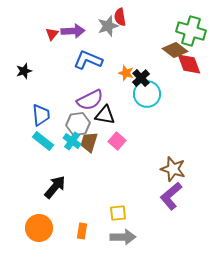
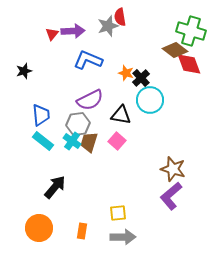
cyan circle: moved 3 px right, 6 px down
black triangle: moved 16 px right
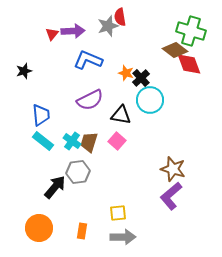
gray hexagon: moved 48 px down
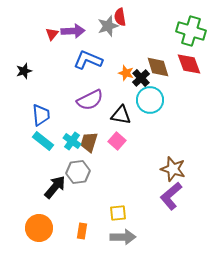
brown diamond: moved 17 px left, 17 px down; rotated 35 degrees clockwise
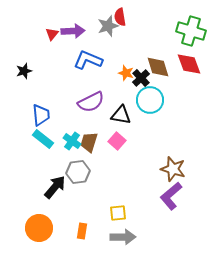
purple semicircle: moved 1 px right, 2 px down
cyan rectangle: moved 2 px up
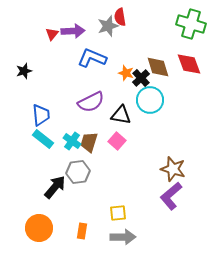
green cross: moved 7 px up
blue L-shape: moved 4 px right, 2 px up
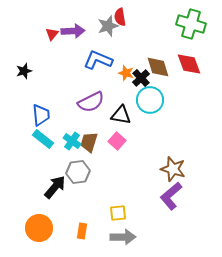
blue L-shape: moved 6 px right, 2 px down
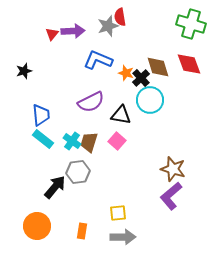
orange circle: moved 2 px left, 2 px up
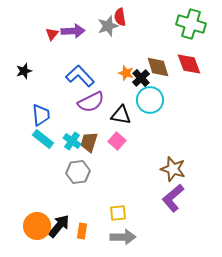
blue L-shape: moved 18 px left, 16 px down; rotated 24 degrees clockwise
black arrow: moved 4 px right, 39 px down
purple L-shape: moved 2 px right, 2 px down
